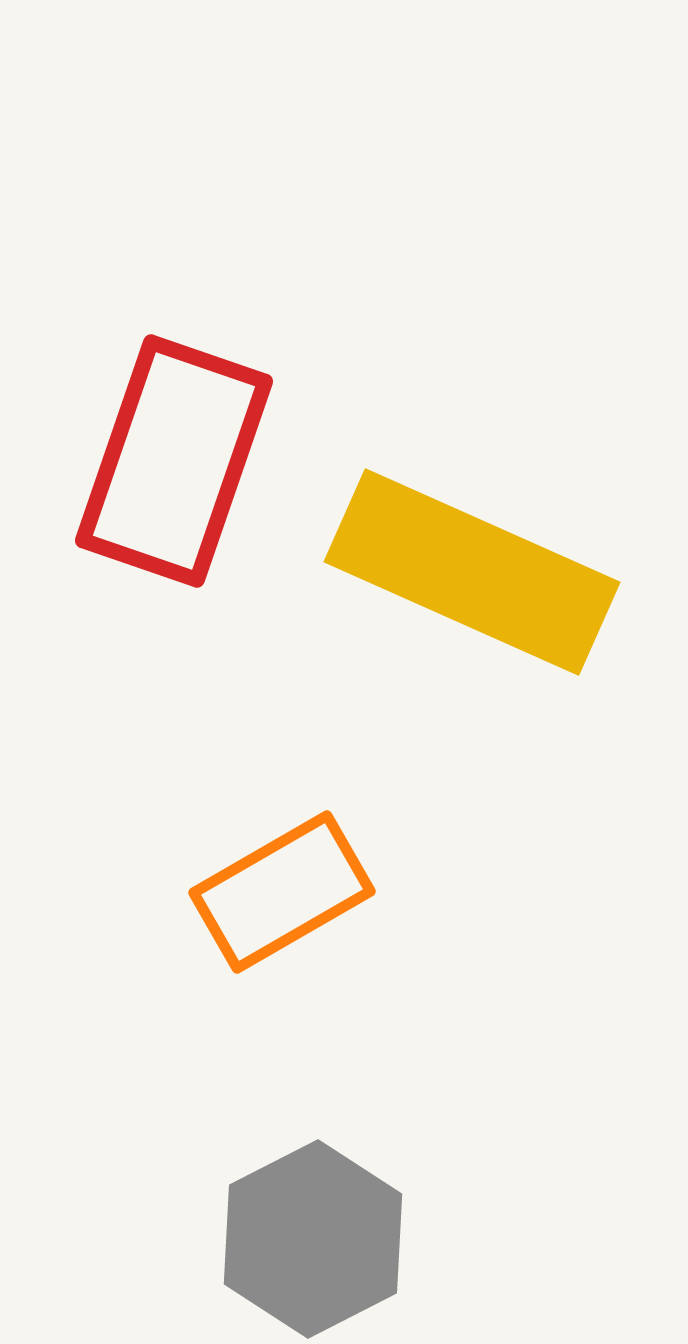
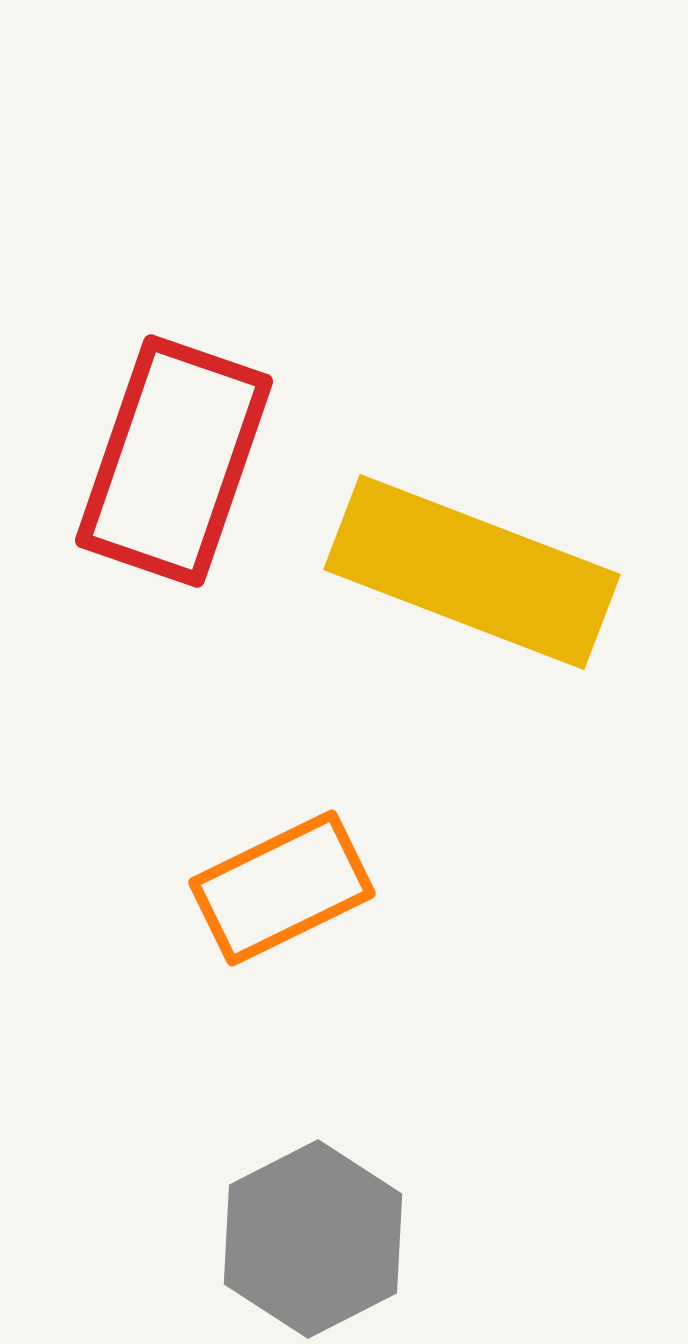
yellow rectangle: rotated 3 degrees counterclockwise
orange rectangle: moved 4 px up; rotated 4 degrees clockwise
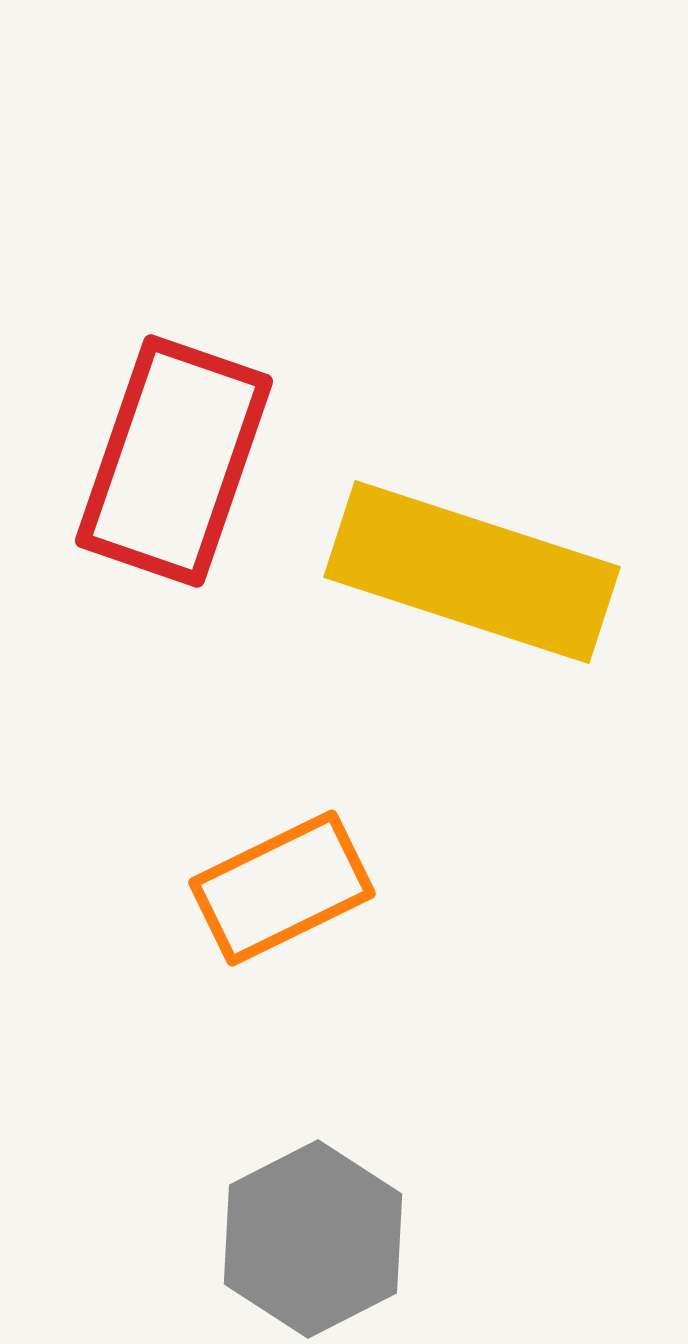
yellow rectangle: rotated 3 degrees counterclockwise
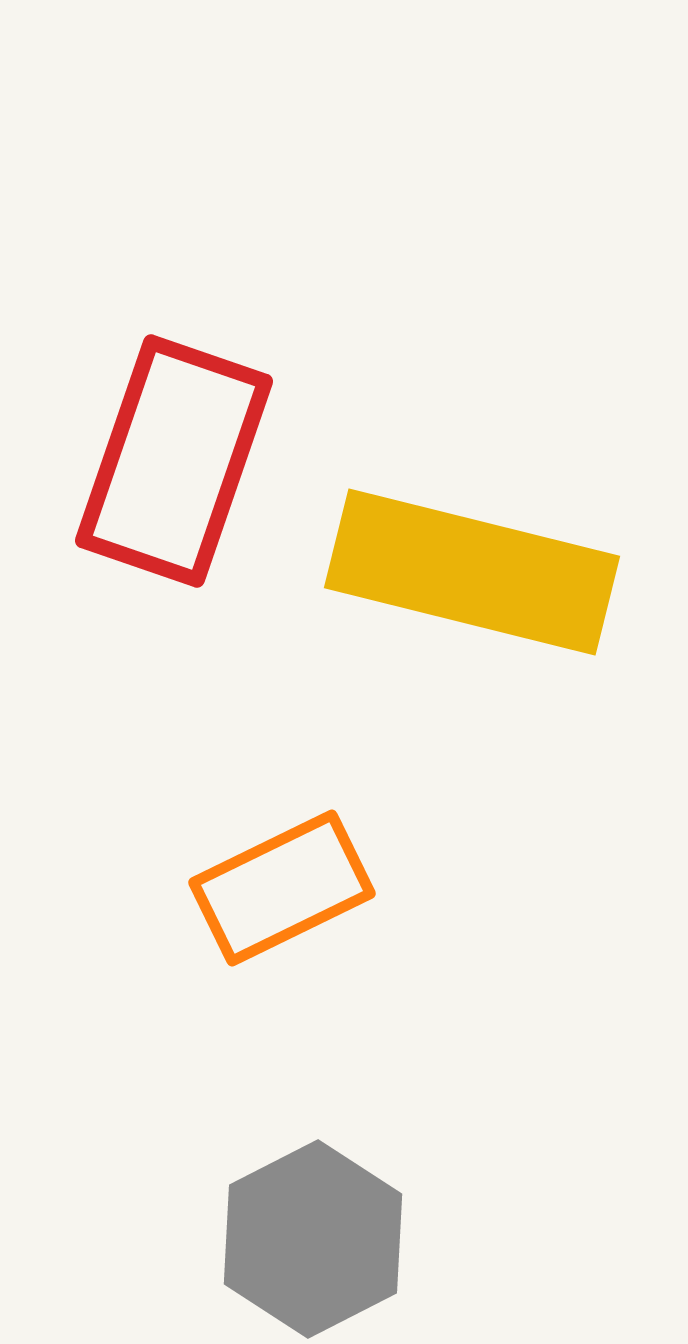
yellow rectangle: rotated 4 degrees counterclockwise
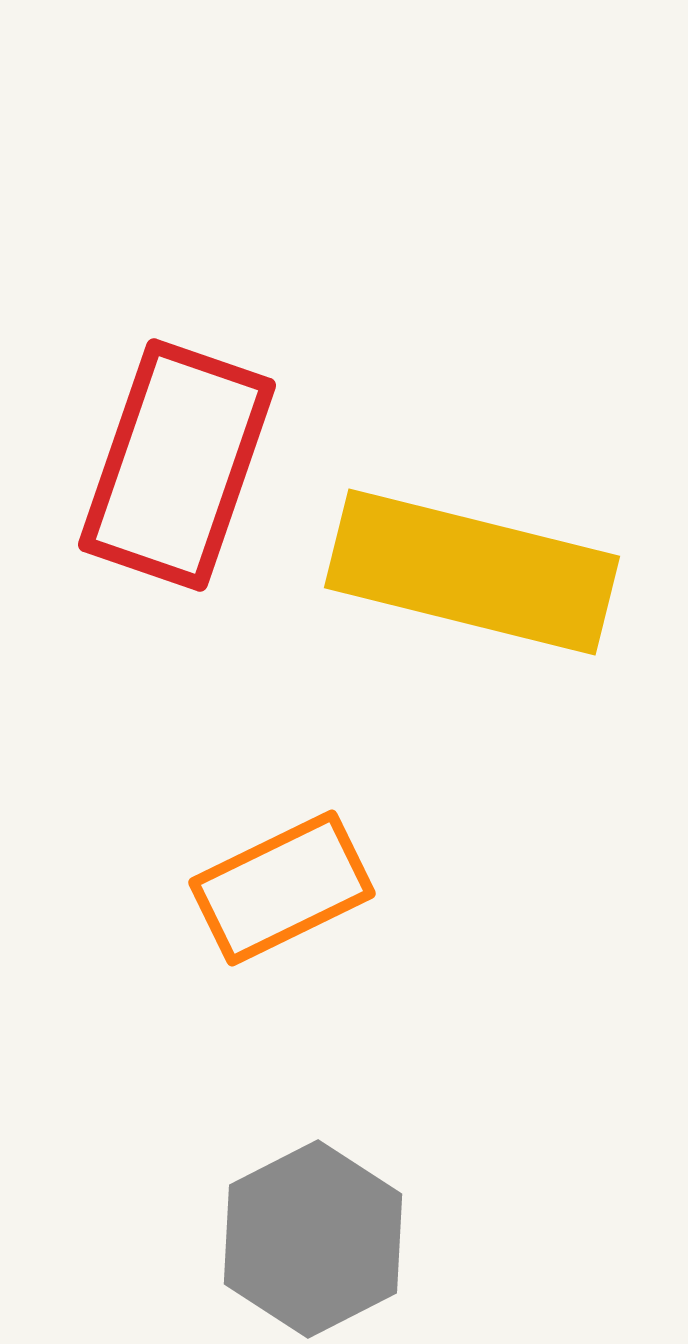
red rectangle: moved 3 px right, 4 px down
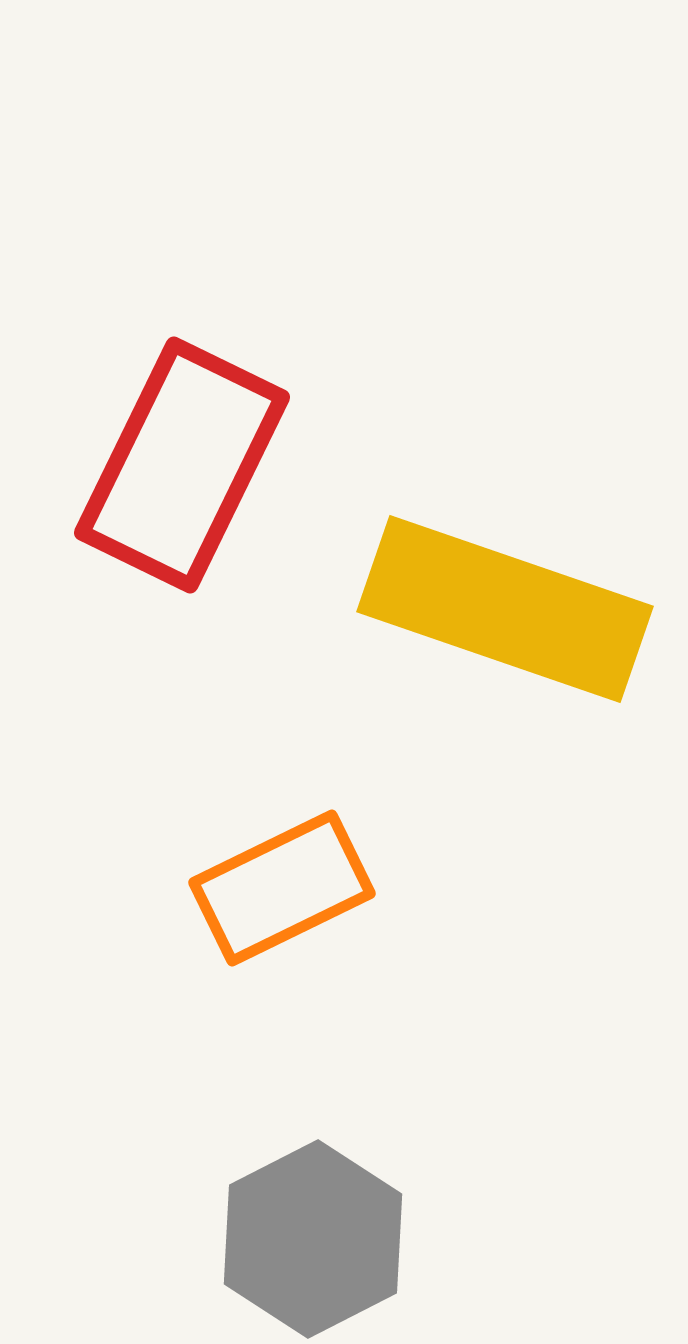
red rectangle: moved 5 px right; rotated 7 degrees clockwise
yellow rectangle: moved 33 px right, 37 px down; rotated 5 degrees clockwise
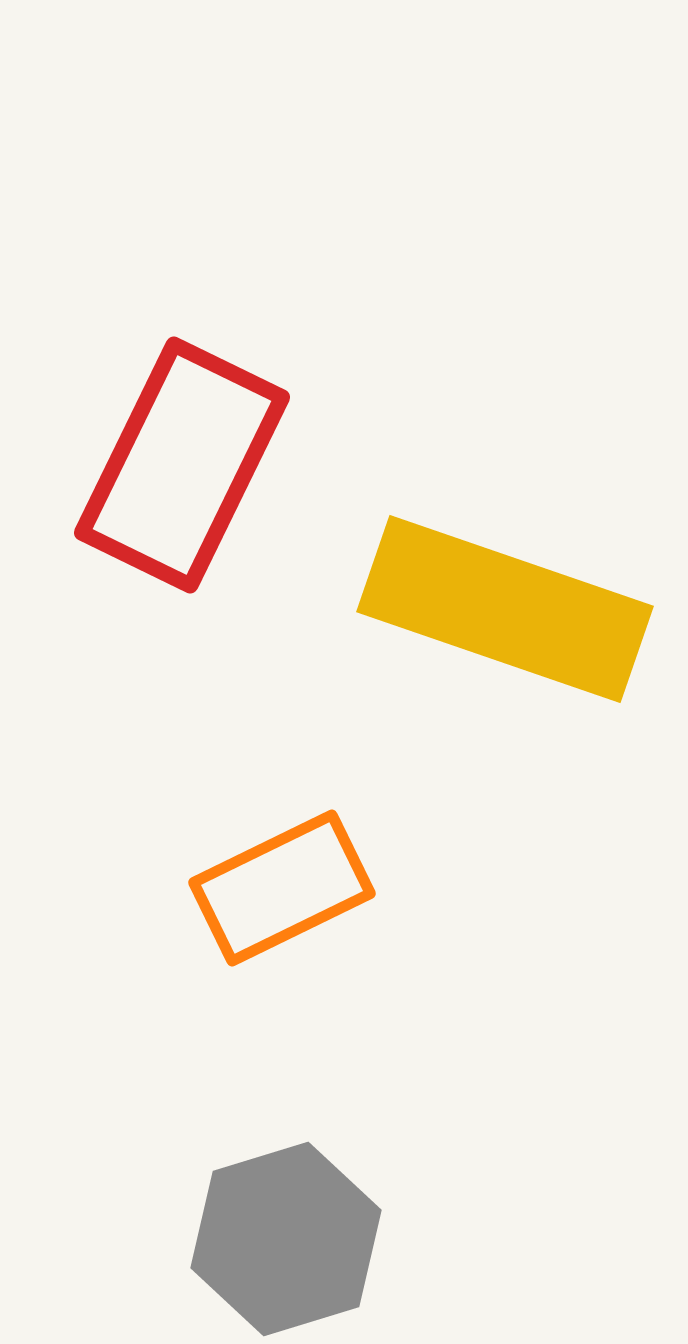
gray hexagon: moved 27 px left; rotated 10 degrees clockwise
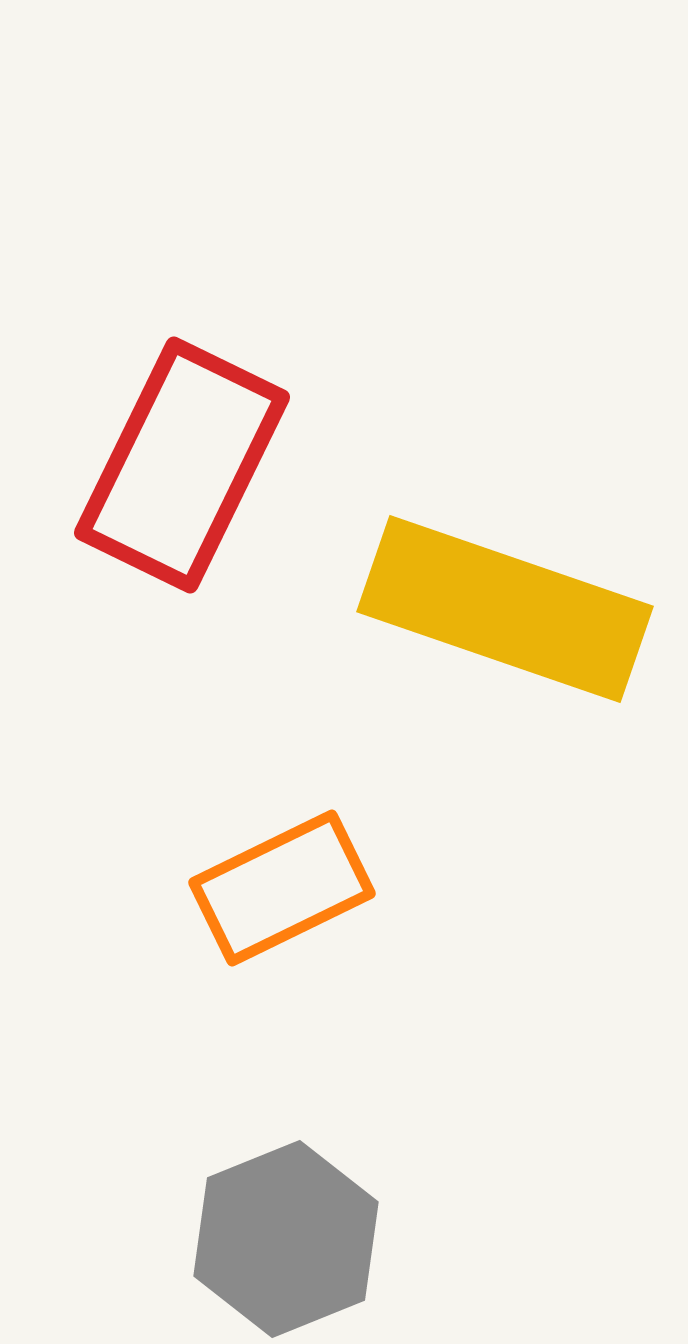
gray hexagon: rotated 5 degrees counterclockwise
